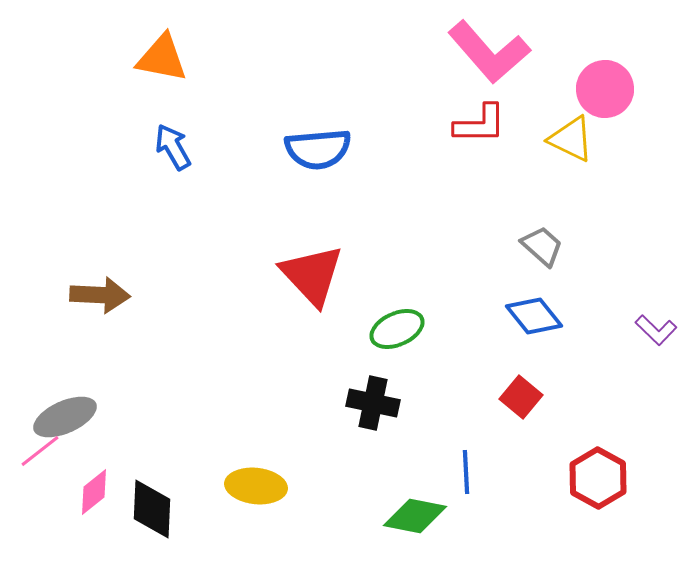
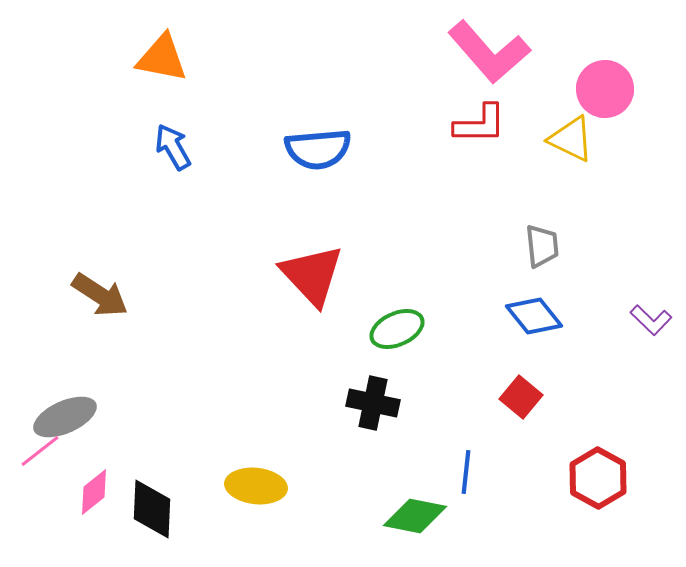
gray trapezoid: rotated 42 degrees clockwise
brown arrow: rotated 30 degrees clockwise
purple L-shape: moved 5 px left, 10 px up
blue line: rotated 9 degrees clockwise
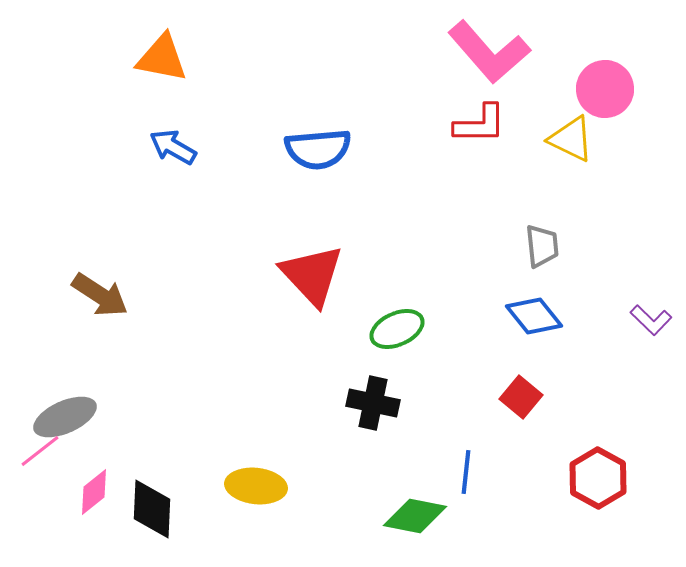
blue arrow: rotated 30 degrees counterclockwise
